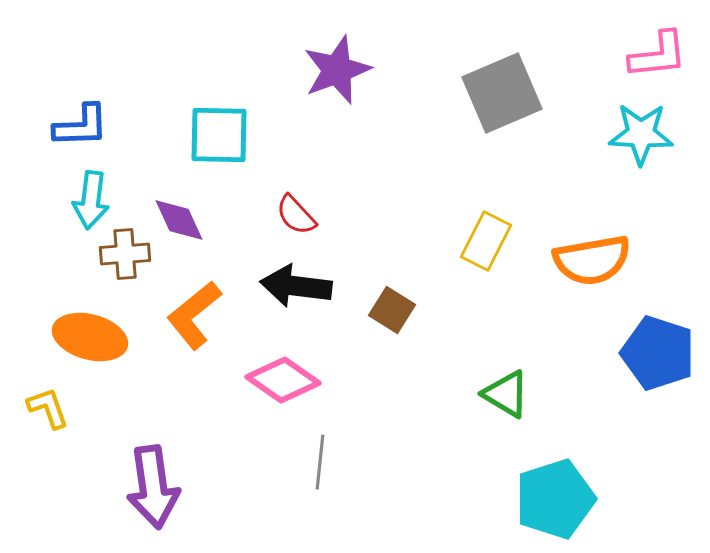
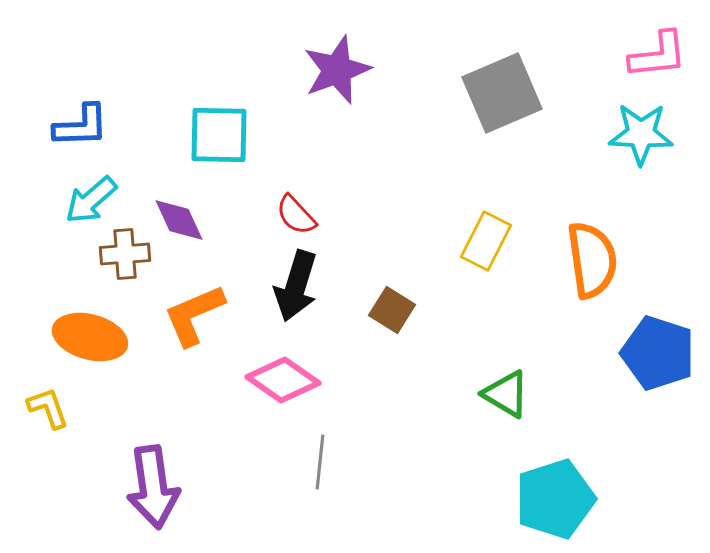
cyan arrow: rotated 42 degrees clockwise
orange semicircle: rotated 88 degrees counterclockwise
black arrow: rotated 80 degrees counterclockwise
orange L-shape: rotated 16 degrees clockwise
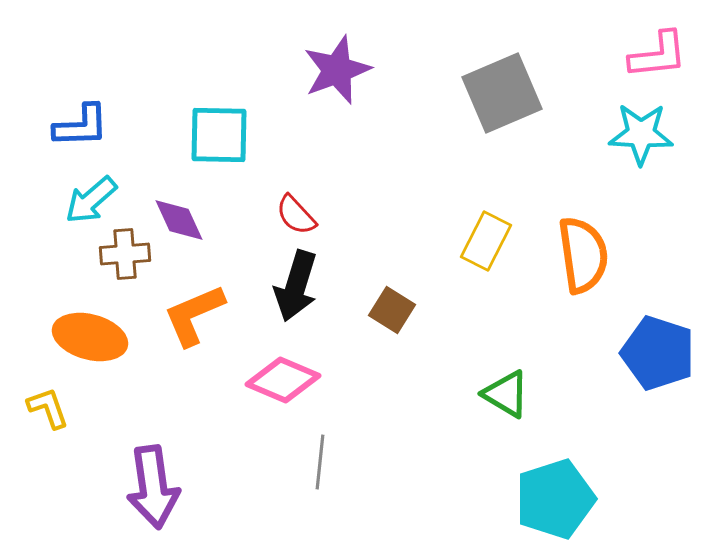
orange semicircle: moved 9 px left, 5 px up
pink diamond: rotated 12 degrees counterclockwise
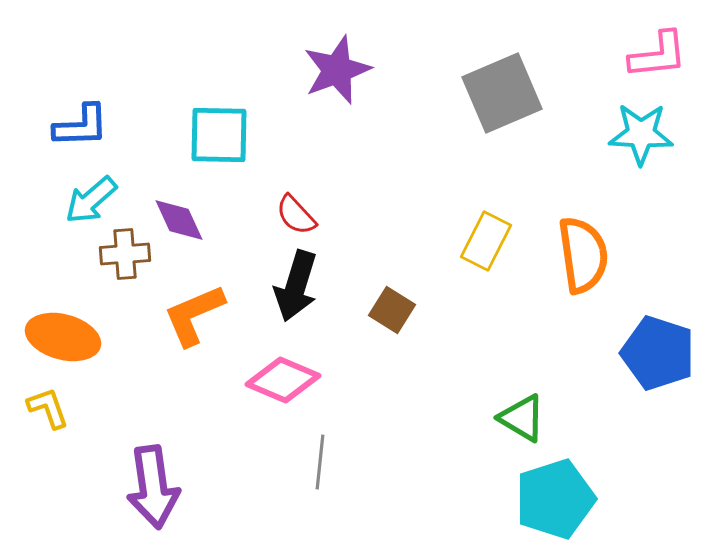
orange ellipse: moved 27 px left
green triangle: moved 16 px right, 24 px down
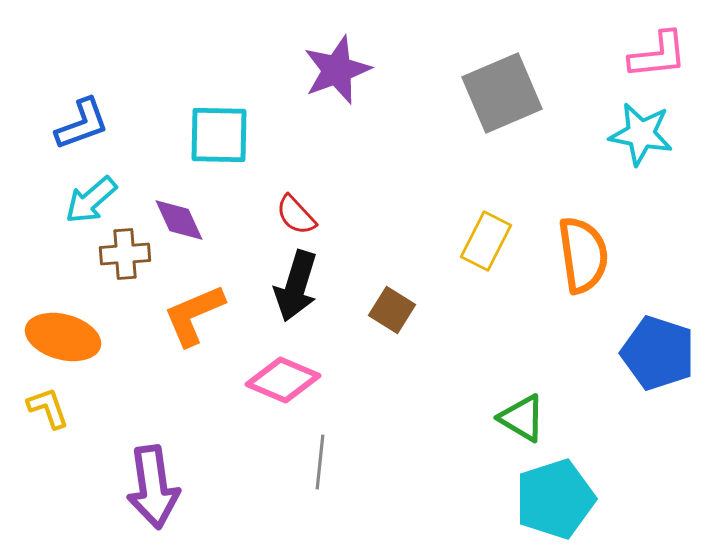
blue L-shape: moved 1 px right, 2 px up; rotated 18 degrees counterclockwise
cyan star: rotated 8 degrees clockwise
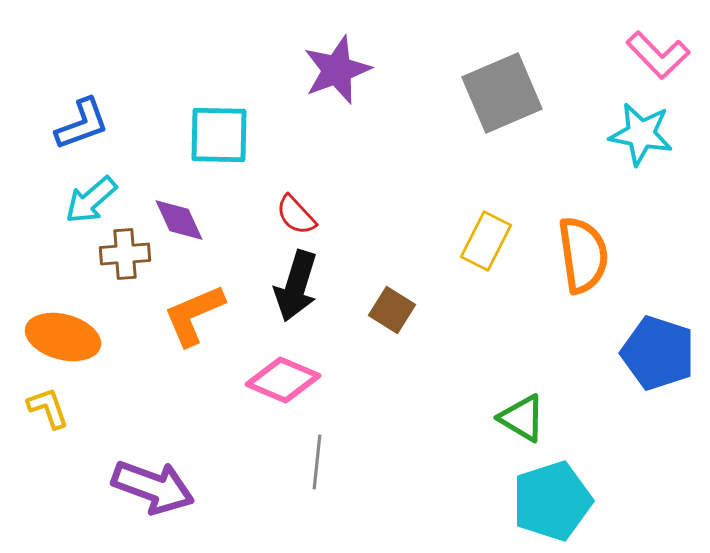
pink L-shape: rotated 52 degrees clockwise
gray line: moved 3 px left
purple arrow: rotated 62 degrees counterclockwise
cyan pentagon: moved 3 px left, 2 px down
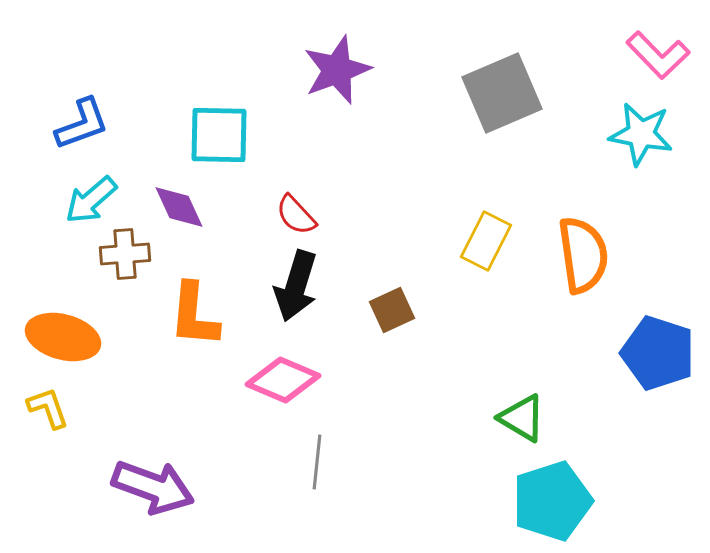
purple diamond: moved 13 px up
brown square: rotated 33 degrees clockwise
orange L-shape: rotated 62 degrees counterclockwise
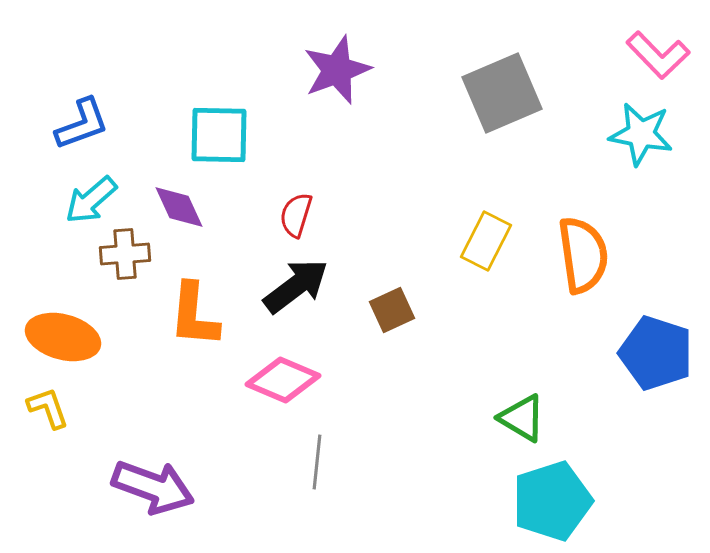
red semicircle: rotated 60 degrees clockwise
black arrow: rotated 144 degrees counterclockwise
blue pentagon: moved 2 px left
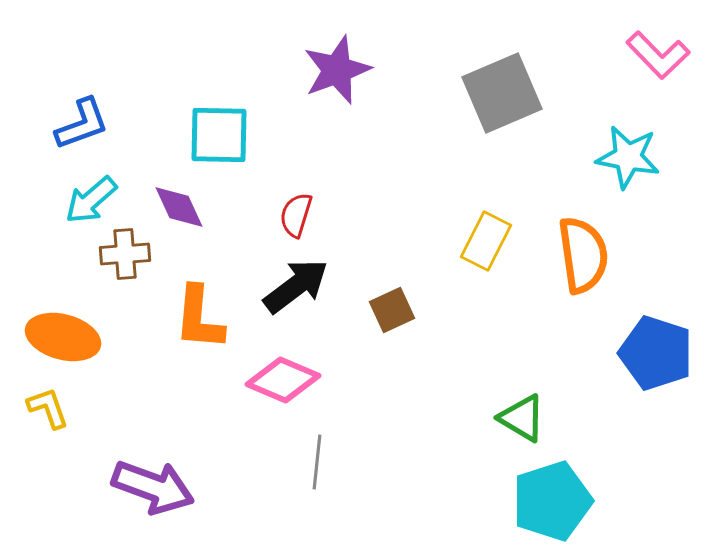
cyan star: moved 13 px left, 23 px down
orange L-shape: moved 5 px right, 3 px down
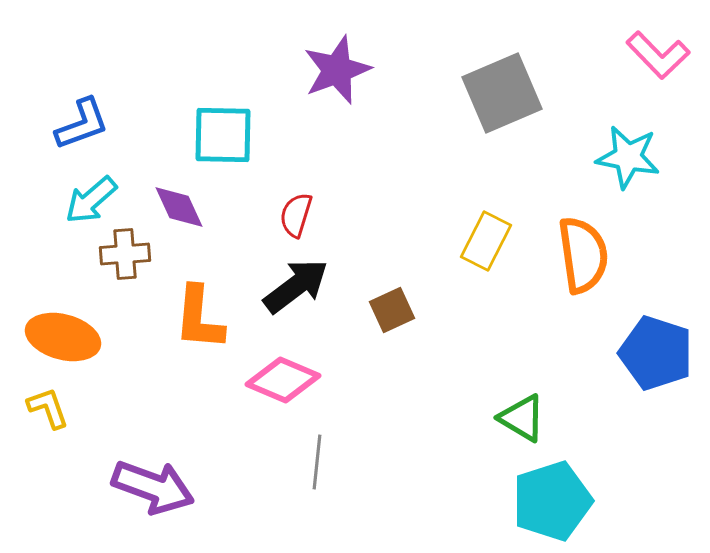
cyan square: moved 4 px right
